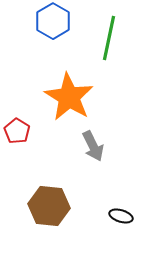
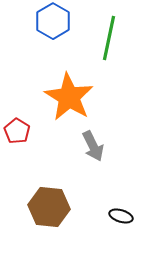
brown hexagon: moved 1 px down
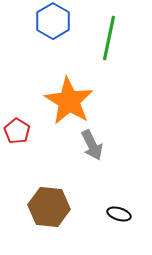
orange star: moved 4 px down
gray arrow: moved 1 px left, 1 px up
black ellipse: moved 2 px left, 2 px up
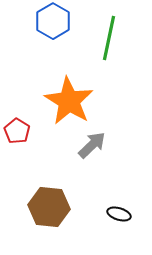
gray arrow: rotated 108 degrees counterclockwise
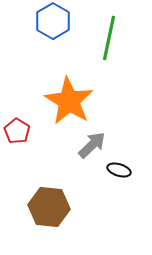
black ellipse: moved 44 px up
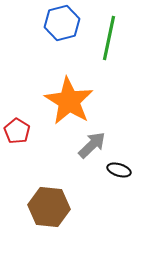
blue hexagon: moved 9 px right, 2 px down; rotated 16 degrees clockwise
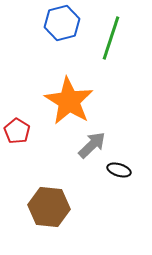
green line: moved 2 px right; rotated 6 degrees clockwise
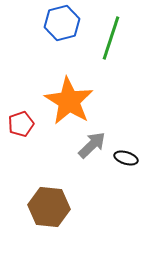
red pentagon: moved 4 px right, 7 px up; rotated 20 degrees clockwise
black ellipse: moved 7 px right, 12 px up
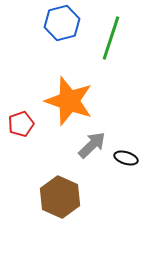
orange star: rotated 12 degrees counterclockwise
brown hexagon: moved 11 px right, 10 px up; rotated 18 degrees clockwise
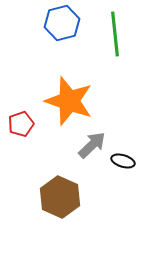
green line: moved 4 px right, 4 px up; rotated 24 degrees counterclockwise
black ellipse: moved 3 px left, 3 px down
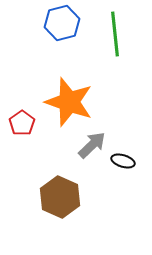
orange star: moved 1 px down
red pentagon: moved 1 px right, 1 px up; rotated 15 degrees counterclockwise
